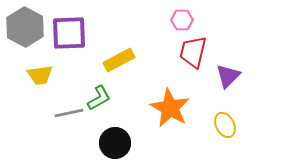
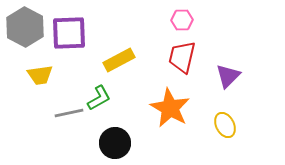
red trapezoid: moved 11 px left, 5 px down
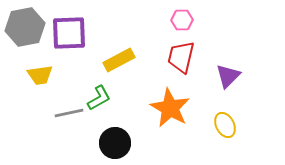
gray hexagon: rotated 21 degrees clockwise
red trapezoid: moved 1 px left
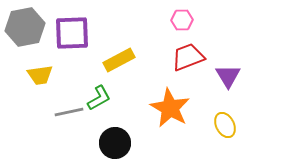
purple square: moved 3 px right
red trapezoid: moved 7 px right; rotated 56 degrees clockwise
purple triangle: rotated 16 degrees counterclockwise
gray line: moved 1 px up
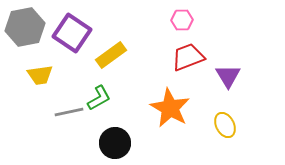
purple square: rotated 36 degrees clockwise
yellow rectangle: moved 8 px left, 5 px up; rotated 8 degrees counterclockwise
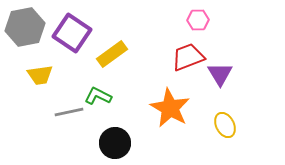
pink hexagon: moved 16 px right
yellow rectangle: moved 1 px right, 1 px up
purple triangle: moved 8 px left, 2 px up
green L-shape: moved 1 px left, 2 px up; rotated 124 degrees counterclockwise
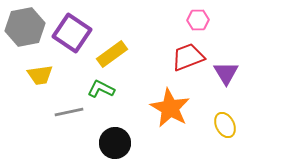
purple triangle: moved 6 px right, 1 px up
green L-shape: moved 3 px right, 7 px up
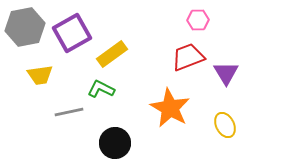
purple square: rotated 27 degrees clockwise
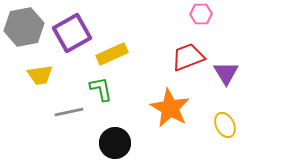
pink hexagon: moved 3 px right, 6 px up
gray hexagon: moved 1 px left
yellow rectangle: rotated 12 degrees clockwise
green L-shape: rotated 52 degrees clockwise
